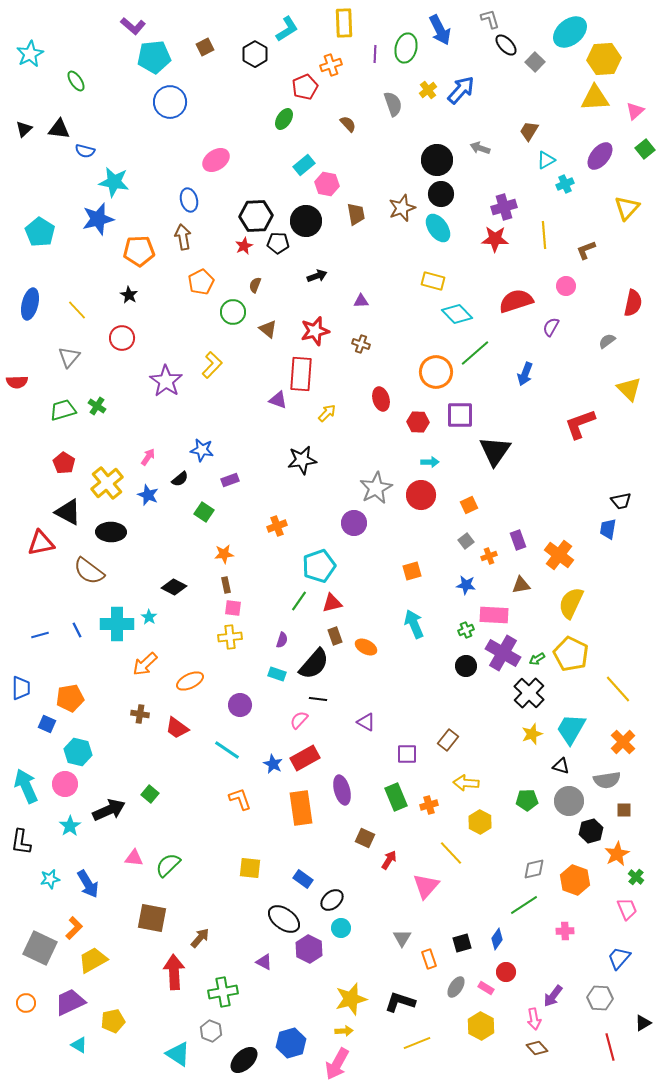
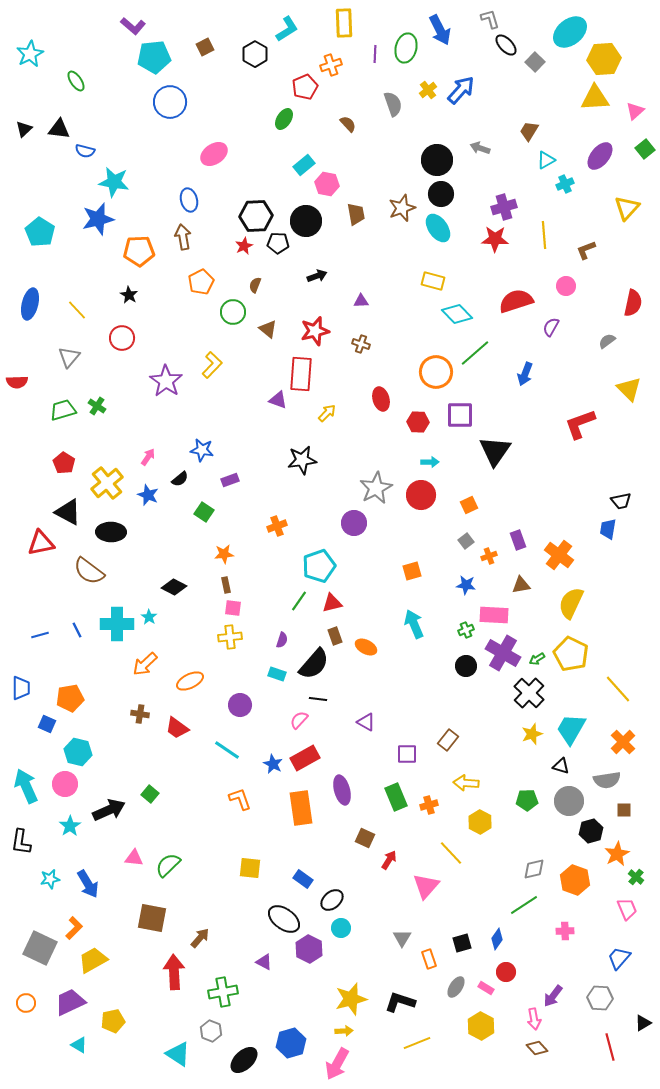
pink ellipse at (216, 160): moved 2 px left, 6 px up
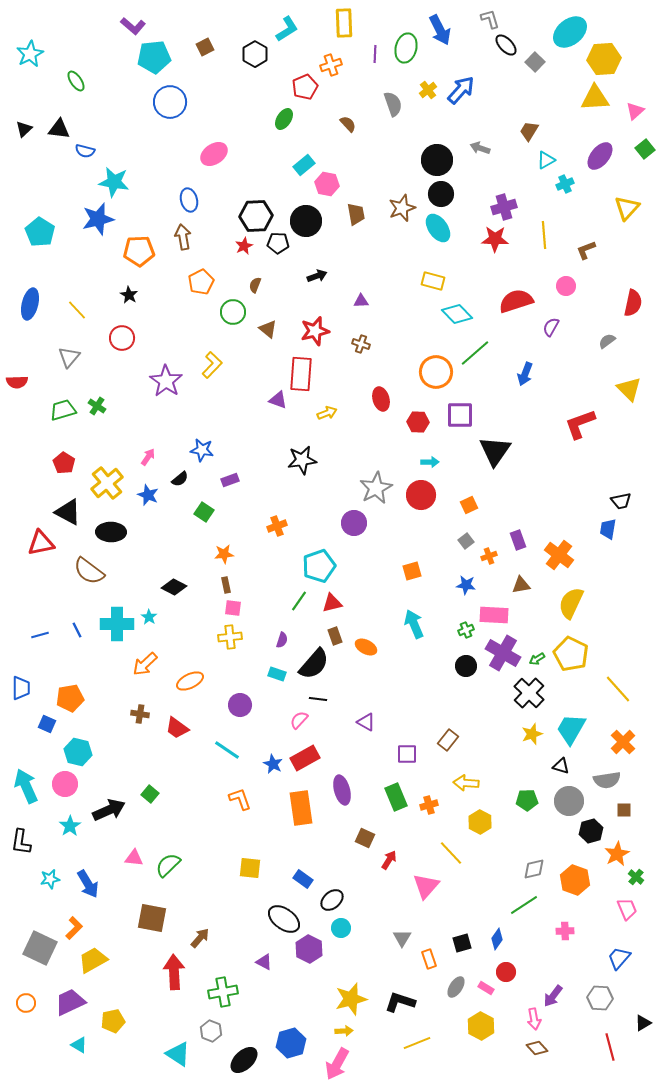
yellow arrow at (327, 413): rotated 24 degrees clockwise
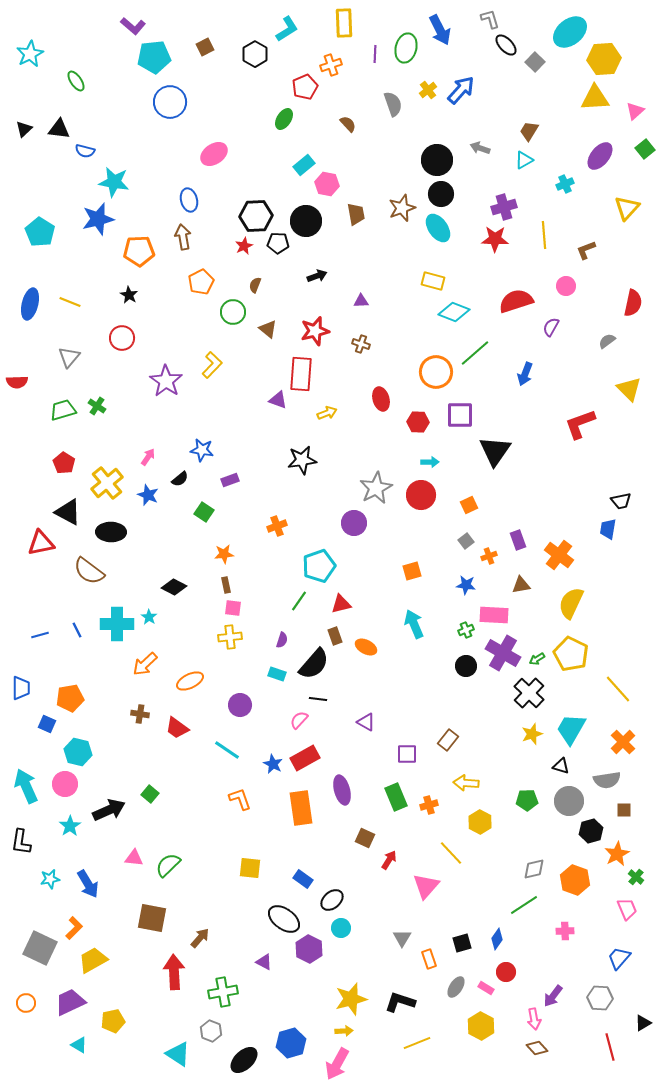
cyan triangle at (546, 160): moved 22 px left
yellow line at (77, 310): moved 7 px left, 8 px up; rotated 25 degrees counterclockwise
cyan diamond at (457, 314): moved 3 px left, 2 px up; rotated 24 degrees counterclockwise
red triangle at (332, 603): moved 9 px right, 1 px down
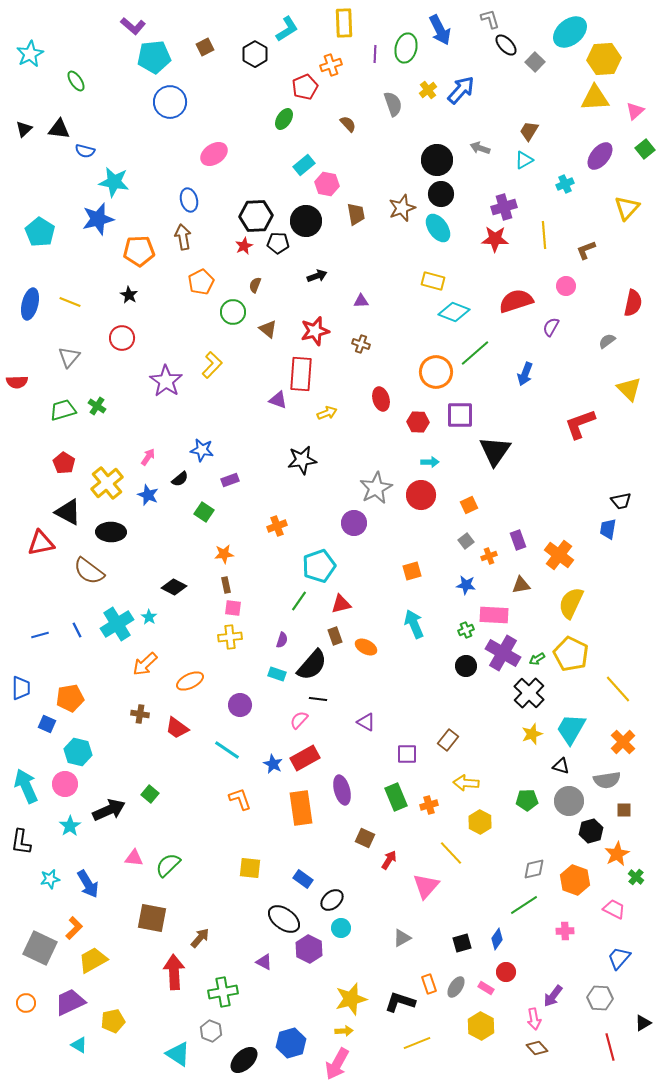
cyan cross at (117, 624): rotated 32 degrees counterclockwise
black semicircle at (314, 664): moved 2 px left, 1 px down
pink trapezoid at (627, 909): moved 13 px left; rotated 40 degrees counterclockwise
gray triangle at (402, 938): rotated 30 degrees clockwise
orange rectangle at (429, 959): moved 25 px down
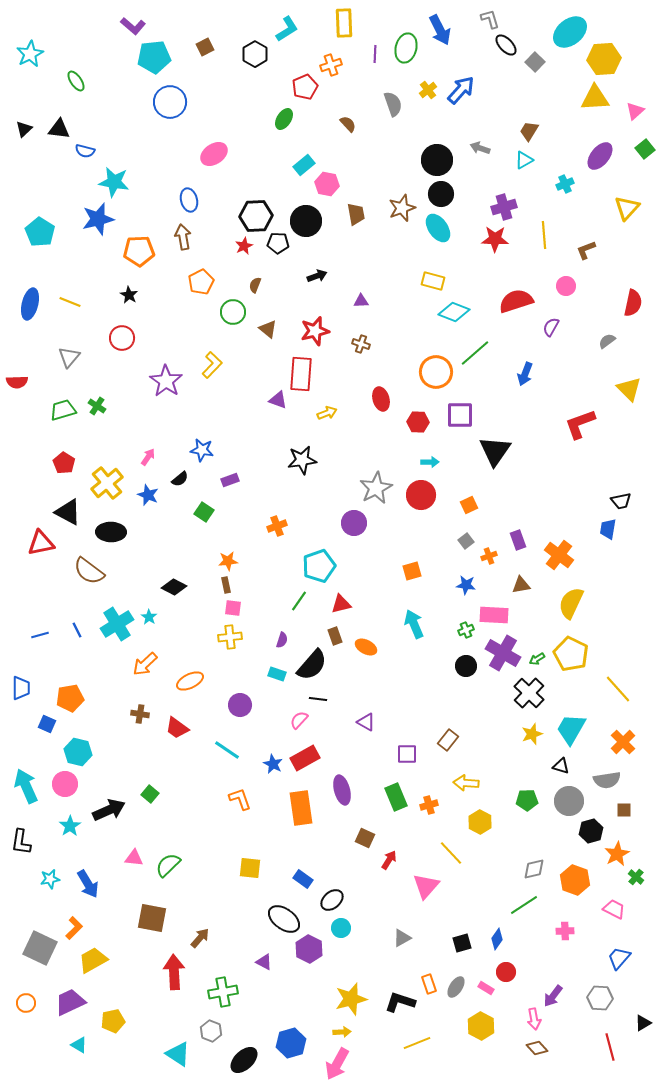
orange star at (224, 554): moved 4 px right, 7 px down
yellow arrow at (344, 1031): moved 2 px left, 1 px down
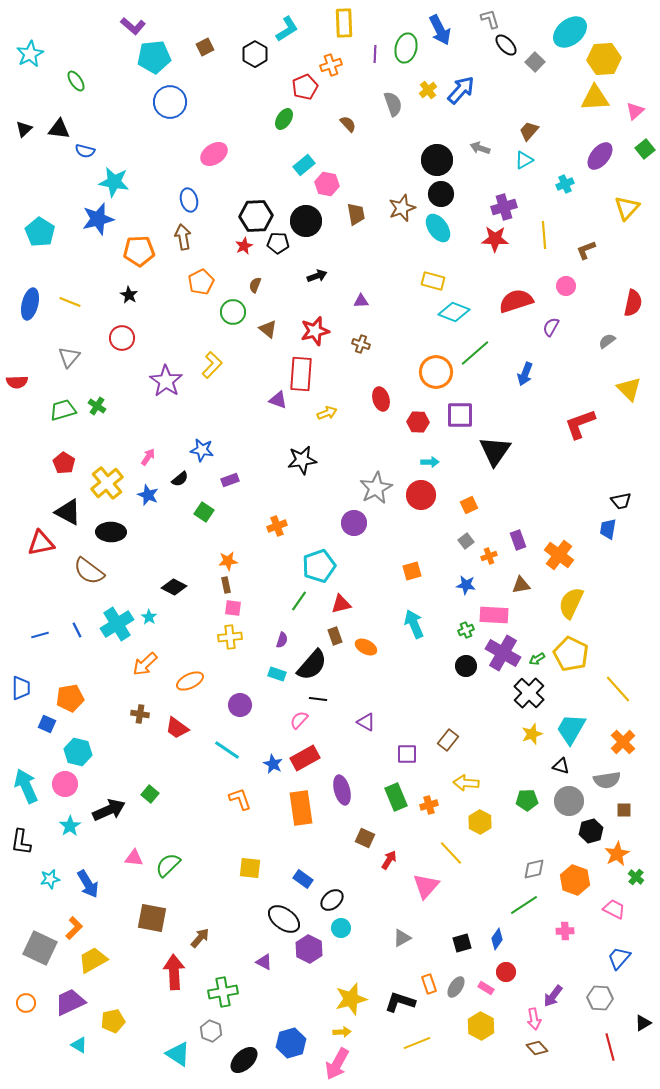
brown trapezoid at (529, 131): rotated 10 degrees clockwise
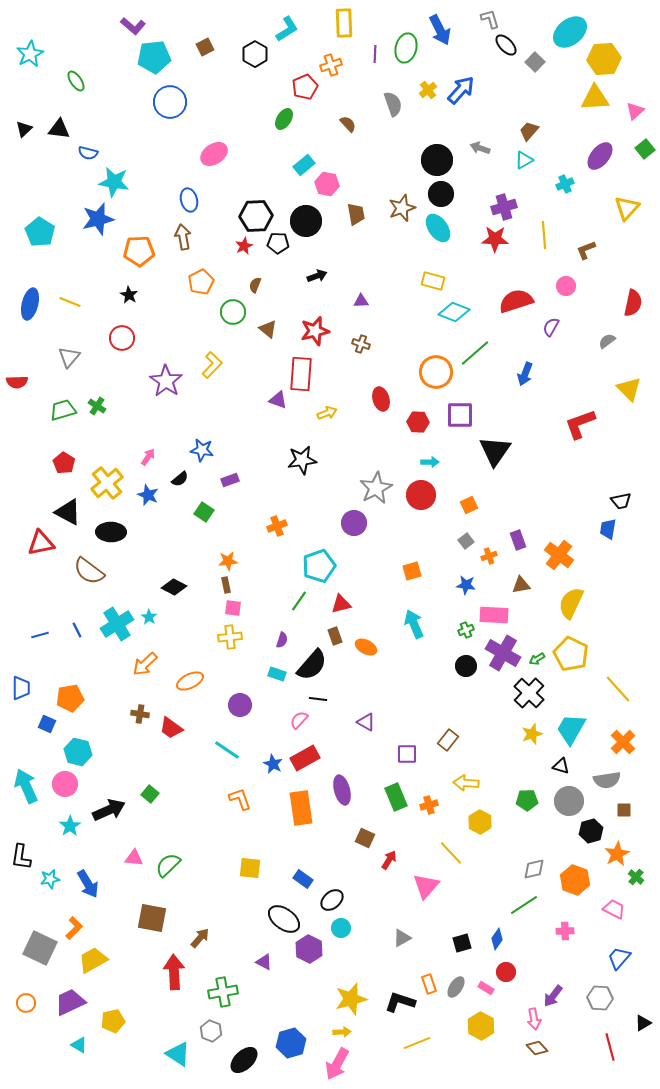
blue semicircle at (85, 151): moved 3 px right, 2 px down
red trapezoid at (177, 728): moved 6 px left
black L-shape at (21, 842): moved 15 px down
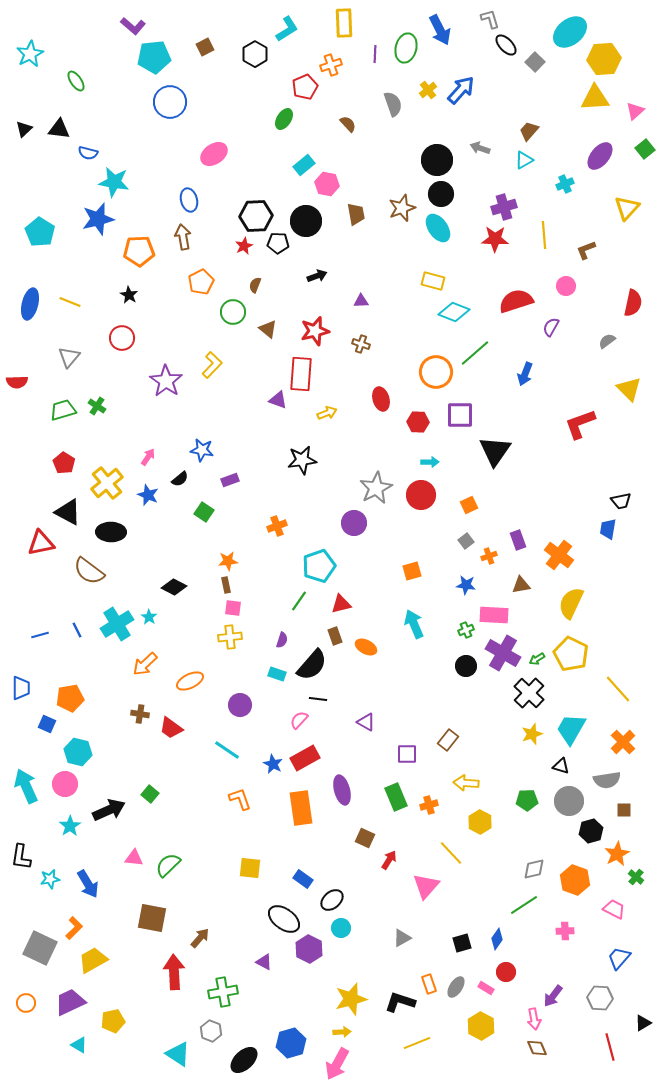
brown diamond at (537, 1048): rotated 20 degrees clockwise
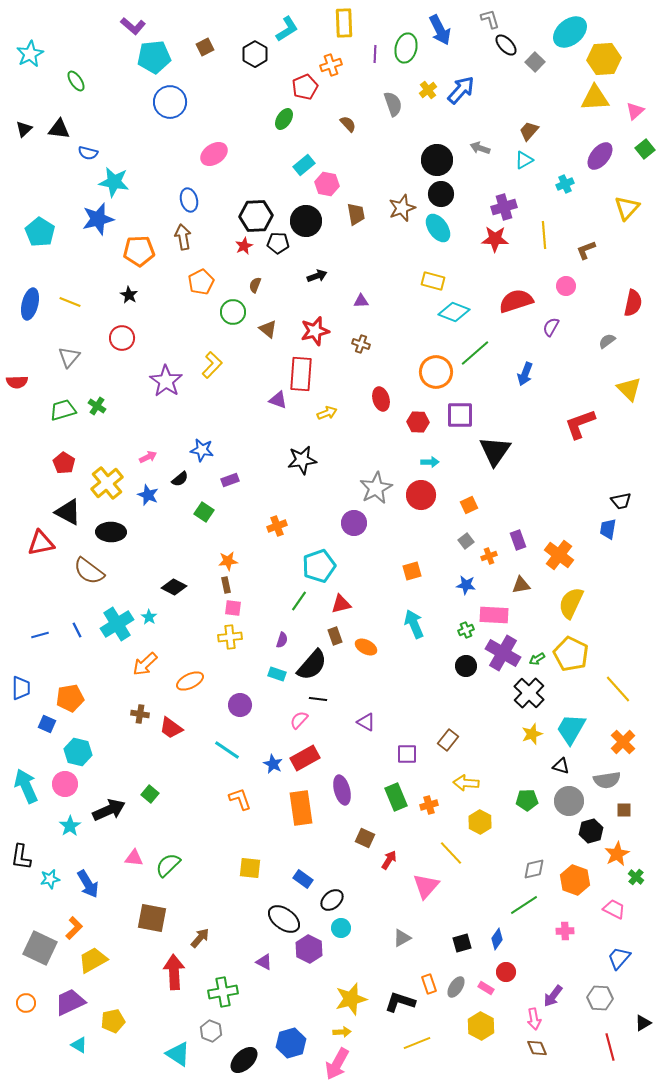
pink arrow at (148, 457): rotated 30 degrees clockwise
